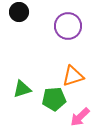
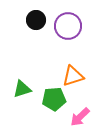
black circle: moved 17 px right, 8 px down
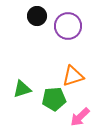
black circle: moved 1 px right, 4 px up
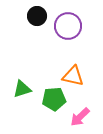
orange triangle: rotated 30 degrees clockwise
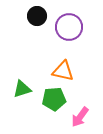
purple circle: moved 1 px right, 1 px down
orange triangle: moved 10 px left, 5 px up
pink arrow: rotated 10 degrees counterclockwise
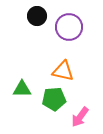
green triangle: rotated 18 degrees clockwise
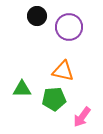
pink arrow: moved 2 px right
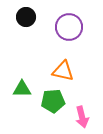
black circle: moved 11 px left, 1 px down
green pentagon: moved 1 px left, 2 px down
pink arrow: rotated 50 degrees counterclockwise
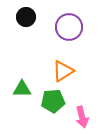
orange triangle: rotated 45 degrees counterclockwise
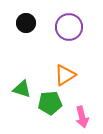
black circle: moved 6 px down
orange triangle: moved 2 px right, 4 px down
green triangle: rotated 18 degrees clockwise
green pentagon: moved 3 px left, 2 px down
